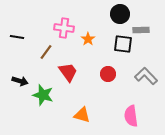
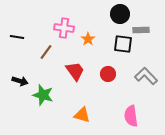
red trapezoid: moved 7 px right, 1 px up
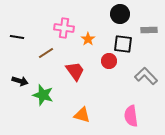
gray rectangle: moved 8 px right
brown line: moved 1 px down; rotated 21 degrees clockwise
red circle: moved 1 px right, 13 px up
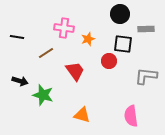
gray rectangle: moved 3 px left, 1 px up
orange star: rotated 16 degrees clockwise
gray L-shape: rotated 40 degrees counterclockwise
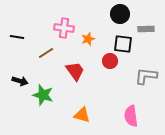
red circle: moved 1 px right
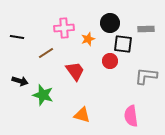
black circle: moved 10 px left, 9 px down
pink cross: rotated 12 degrees counterclockwise
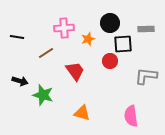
black square: rotated 12 degrees counterclockwise
orange triangle: moved 2 px up
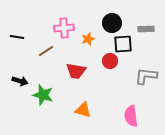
black circle: moved 2 px right
brown line: moved 2 px up
red trapezoid: moved 1 px right; rotated 135 degrees clockwise
orange triangle: moved 1 px right, 3 px up
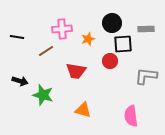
pink cross: moved 2 px left, 1 px down
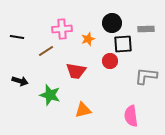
green star: moved 7 px right
orange triangle: rotated 30 degrees counterclockwise
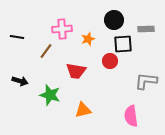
black circle: moved 2 px right, 3 px up
brown line: rotated 21 degrees counterclockwise
gray L-shape: moved 5 px down
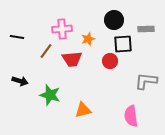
red trapezoid: moved 4 px left, 12 px up; rotated 15 degrees counterclockwise
